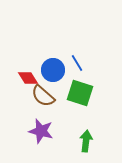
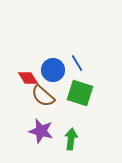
green arrow: moved 15 px left, 2 px up
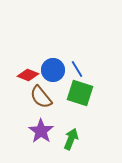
blue line: moved 6 px down
red diamond: moved 3 px up; rotated 35 degrees counterclockwise
brown semicircle: moved 2 px left, 1 px down; rotated 10 degrees clockwise
purple star: rotated 20 degrees clockwise
green arrow: rotated 15 degrees clockwise
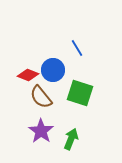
blue line: moved 21 px up
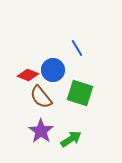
green arrow: rotated 35 degrees clockwise
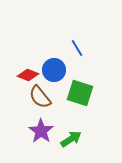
blue circle: moved 1 px right
brown semicircle: moved 1 px left
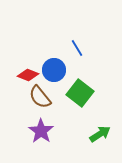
green square: rotated 20 degrees clockwise
green arrow: moved 29 px right, 5 px up
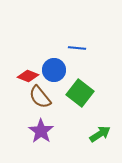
blue line: rotated 54 degrees counterclockwise
red diamond: moved 1 px down
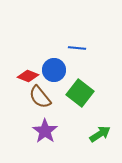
purple star: moved 4 px right
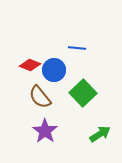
red diamond: moved 2 px right, 11 px up
green square: moved 3 px right; rotated 8 degrees clockwise
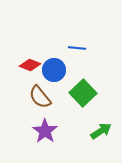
green arrow: moved 1 px right, 3 px up
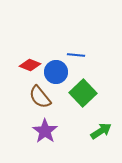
blue line: moved 1 px left, 7 px down
blue circle: moved 2 px right, 2 px down
